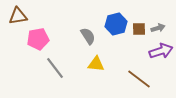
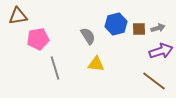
gray line: rotated 20 degrees clockwise
brown line: moved 15 px right, 2 px down
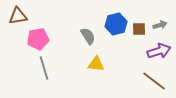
gray arrow: moved 2 px right, 3 px up
purple arrow: moved 2 px left
gray line: moved 11 px left
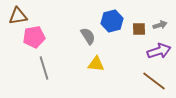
blue hexagon: moved 4 px left, 3 px up
pink pentagon: moved 4 px left, 2 px up
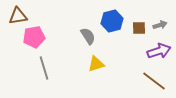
brown square: moved 1 px up
yellow triangle: rotated 24 degrees counterclockwise
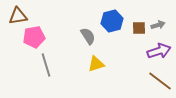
gray arrow: moved 2 px left
gray line: moved 2 px right, 3 px up
brown line: moved 6 px right
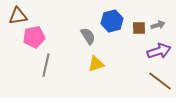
gray line: rotated 30 degrees clockwise
